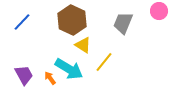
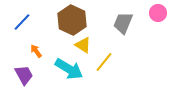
pink circle: moved 1 px left, 2 px down
orange arrow: moved 14 px left, 27 px up
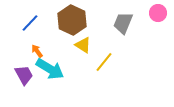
blue line: moved 8 px right, 1 px down
orange arrow: moved 1 px right
cyan arrow: moved 19 px left
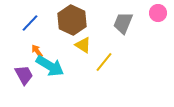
cyan arrow: moved 3 px up
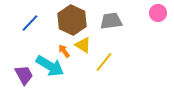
gray trapezoid: moved 12 px left, 2 px up; rotated 60 degrees clockwise
orange arrow: moved 27 px right
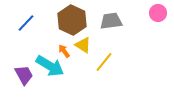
blue line: moved 4 px left
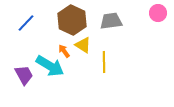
yellow line: rotated 40 degrees counterclockwise
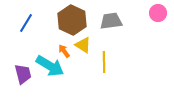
blue line: rotated 12 degrees counterclockwise
purple trapezoid: moved 1 px left, 1 px up; rotated 15 degrees clockwise
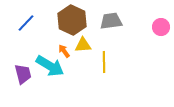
pink circle: moved 3 px right, 14 px down
blue line: rotated 12 degrees clockwise
yellow triangle: rotated 36 degrees counterclockwise
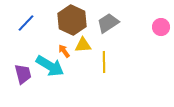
gray trapezoid: moved 3 px left, 2 px down; rotated 25 degrees counterclockwise
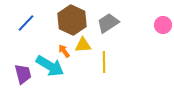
pink circle: moved 2 px right, 2 px up
